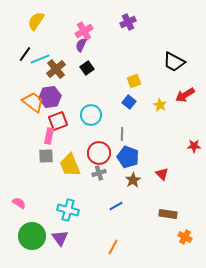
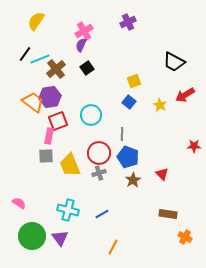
blue line: moved 14 px left, 8 px down
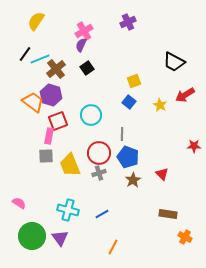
purple hexagon: moved 1 px right, 2 px up; rotated 25 degrees clockwise
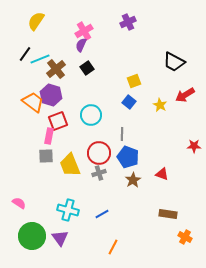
red triangle: rotated 24 degrees counterclockwise
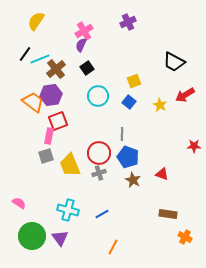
purple hexagon: rotated 25 degrees counterclockwise
cyan circle: moved 7 px right, 19 px up
gray square: rotated 14 degrees counterclockwise
brown star: rotated 14 degrees counterclockwise
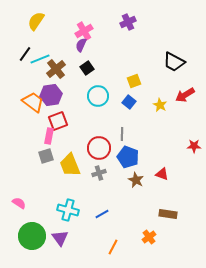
red circle: moved 5 px up
brown star: moved 3 px right
orange cross: moved 36 px left; rotated 24 degrees clockwise
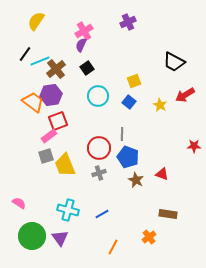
cyan line: moved 2 px down
pink rectangle: rotated 42 degrees clockwise
yellow trapezoid: moved 5 px left
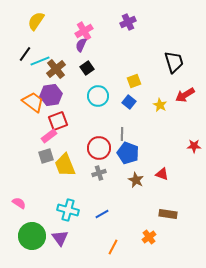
black trapezoid: rotated 135 degrees counterclockwise
blue pentagon: moved 4 px up
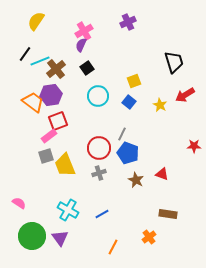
gray line: rotated 24 degrees clockwise
cyan cross: rotated 15 degrees clockwise
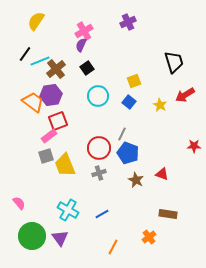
pink semicircle: rotated 16 degrees clockwise
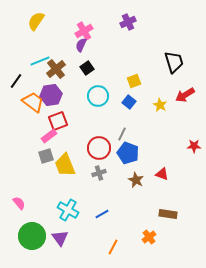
black line: moved 9 px left, 27 px down
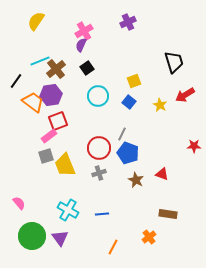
blue line: rotated 24 degrees clockwise
